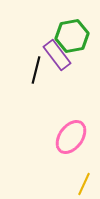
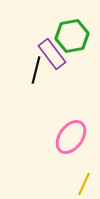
purple rectangle: moved 5 px left, 1 px up
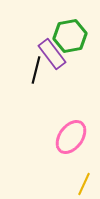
green hexagon: moved 2 px left
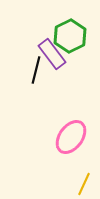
green hexagon: rotated 16 degrees counterclockwise
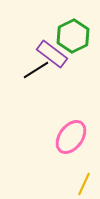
green hexagon: moved 3 px right
purple rectangle: rotated 16 degrees counterclockwise
black line: rotated 44 degrees clockwise
